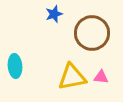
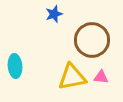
brown circle: moved 7 px down
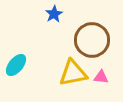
blue star: rotated 12 degrees counterclockwise
cyan ellipse: moved 1 px right, 1 px up; rotated 45 degrees clockwise
yellow triangle: moved 1 px right, 4 px up
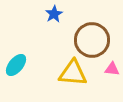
yellow triangle: rotated 16 degrees clockwise
pink triangle: moved 11 px right, 8 px up
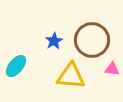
blue star: moved 27 px down
cyan ellipse: moved 1 px down
yellow triangle: moved 2 px left, 3 px down
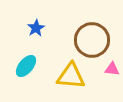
blue star: moved 18 px left, 13 px up
cyan ellipse: moved 10 px right
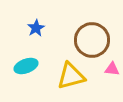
cyan ellipse: rotated 30 degrees clockwise
yellow triangle: rotated 20 degrees counterclockwise
